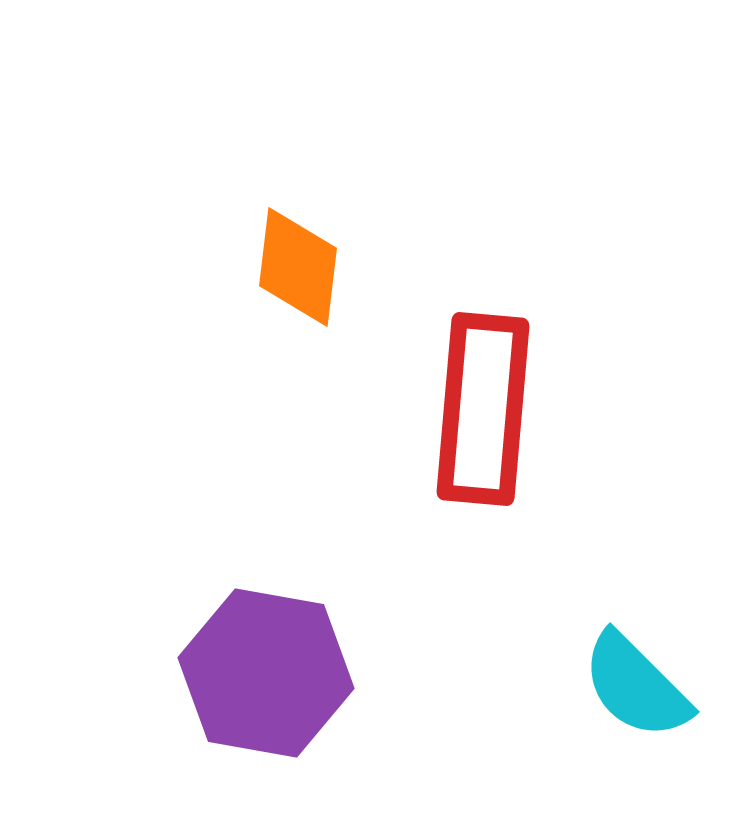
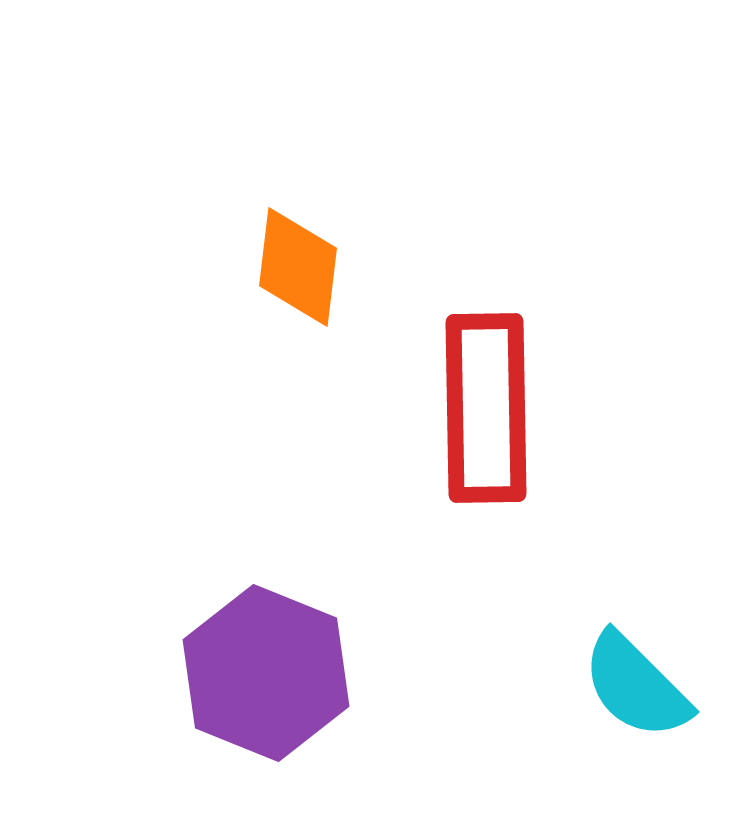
red rectangle: moved 3 px right, 1 px up; rotated 6 degrees counterclockwise
purple hexagon: rotated 12 degrees clockwise
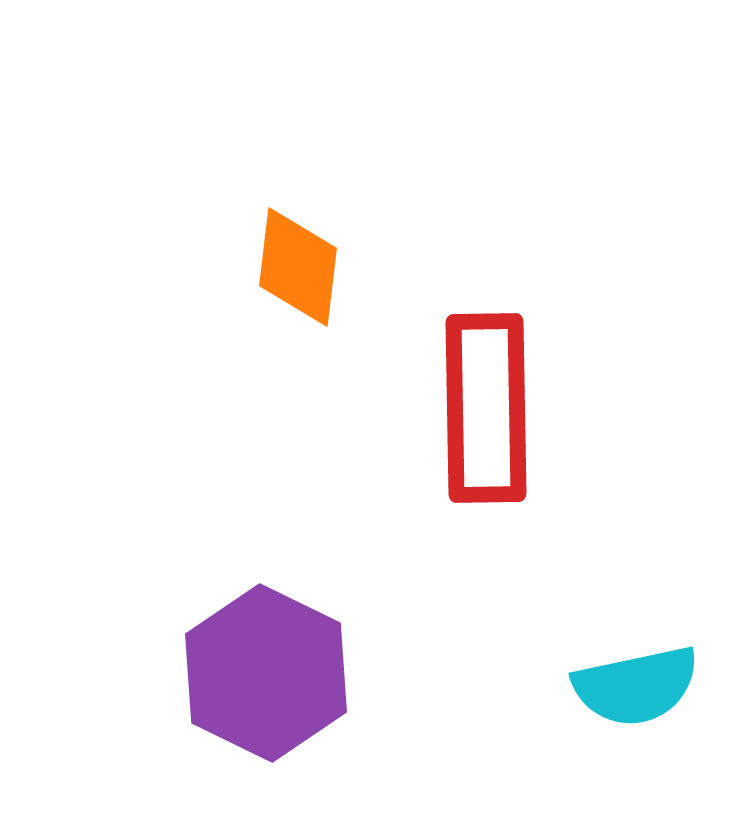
purple hexagon: rotated 4 degrees clockwise
cyan semicircle: rotated 57 degrees counterclockwise
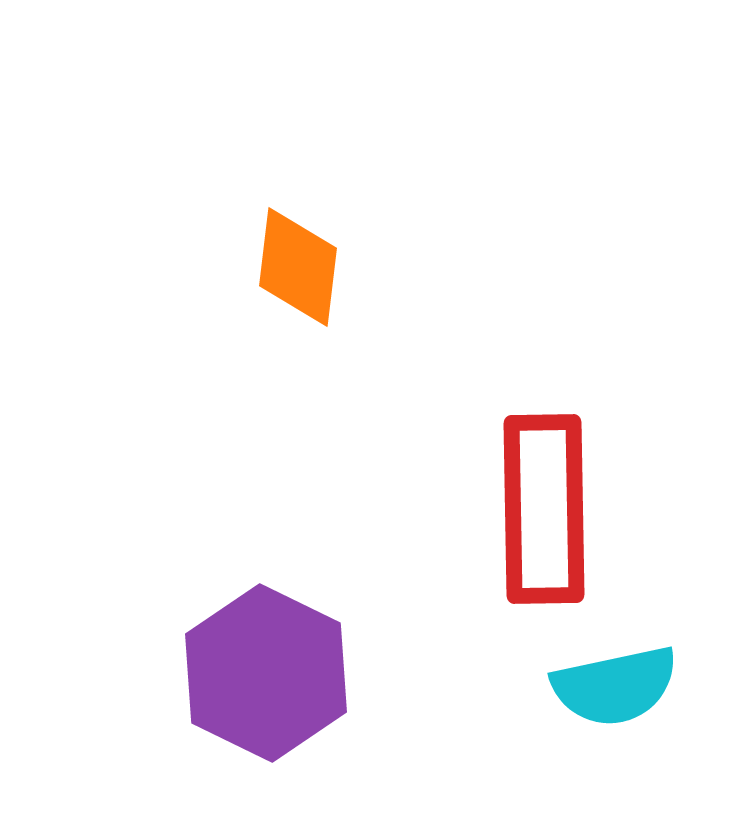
red rectangle: moved 58 px right, 101 px down
cyan semicircle: moved 21 px left
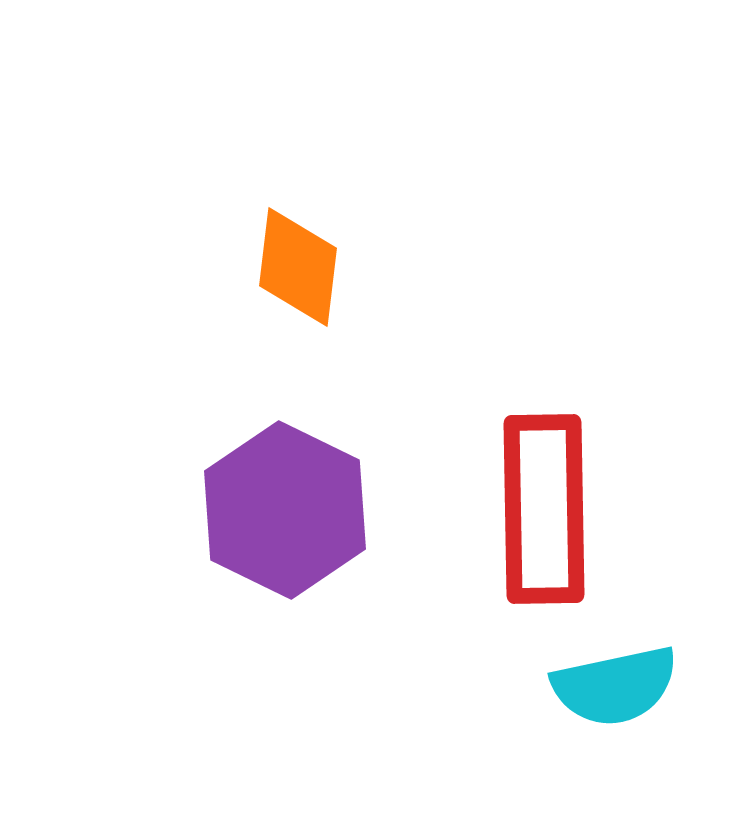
purple hexagon: moved 19 px right, 163 px up
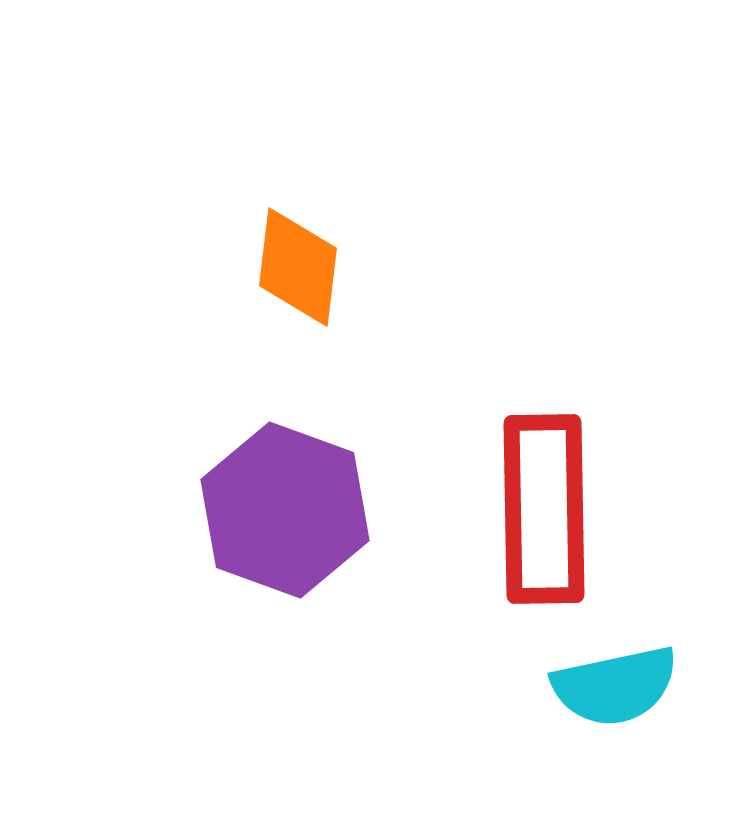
purple hexagon: rotated 6 degrees counterclockwise
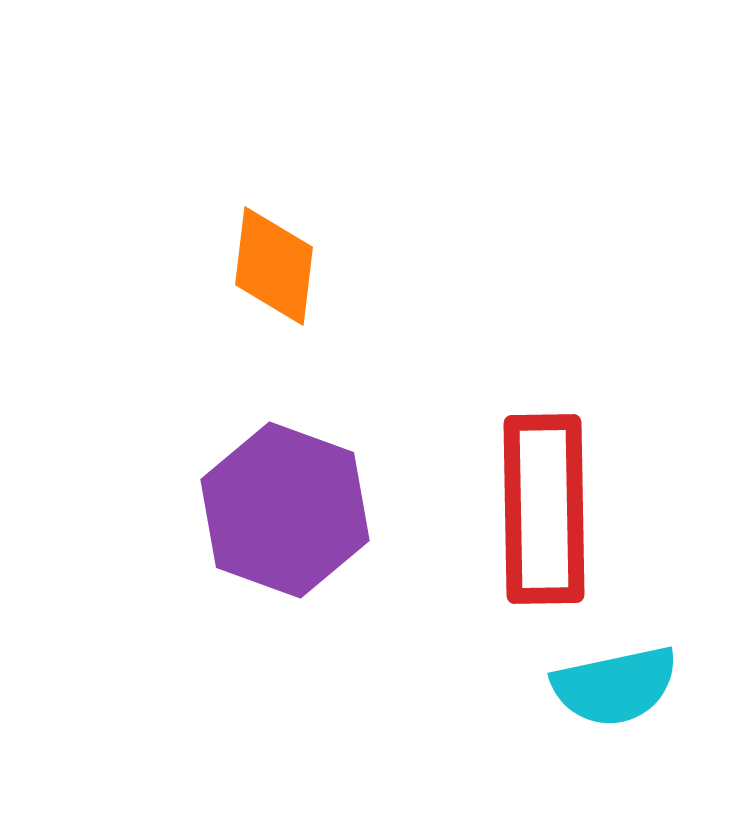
orange diamond: moved 24 px left, 1 px up
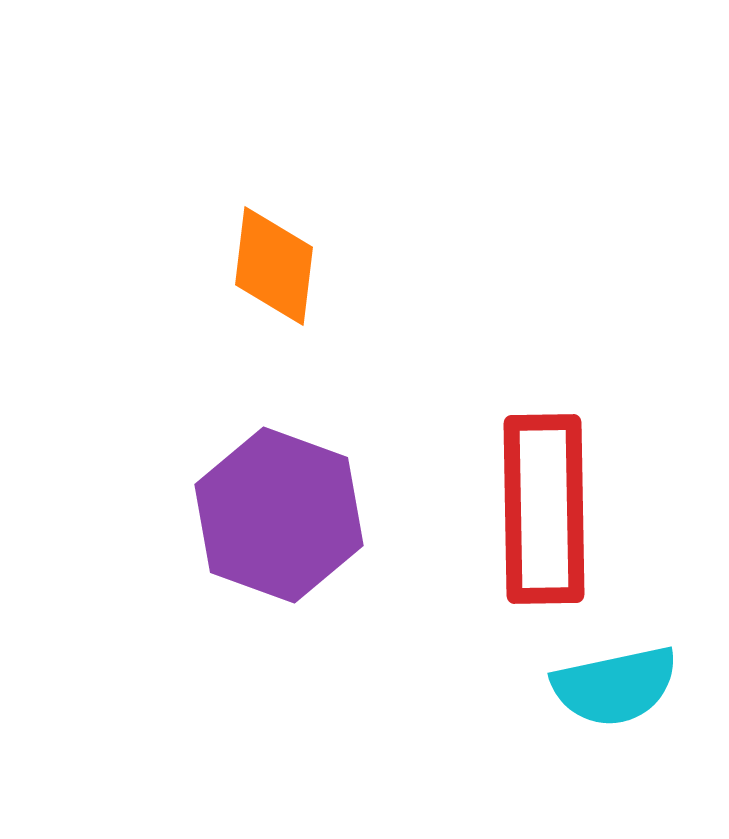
purple hexagon: moved 6 px left, 5 px down
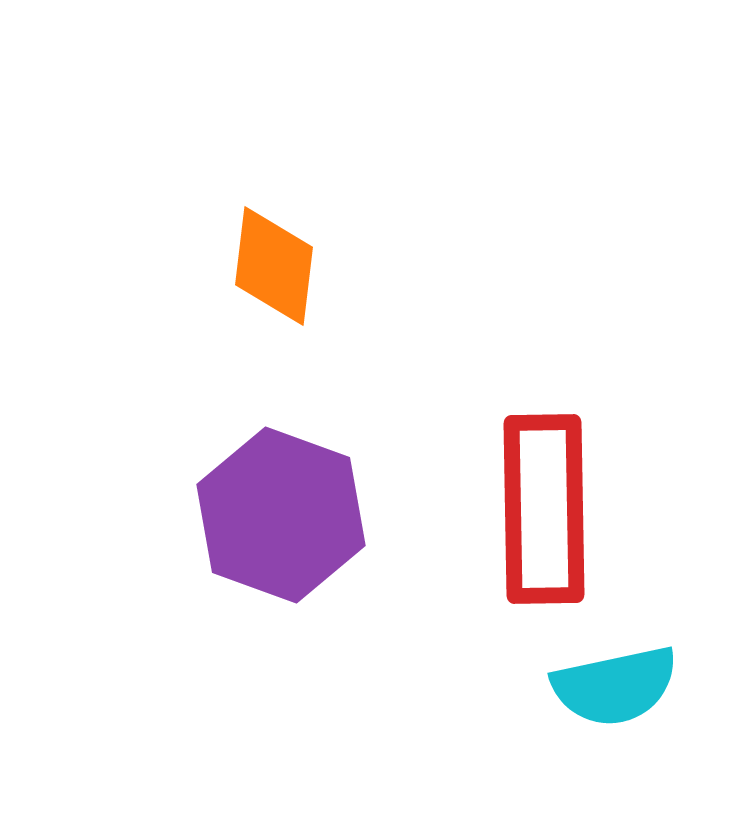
purple hexagon: moved 2 px right
